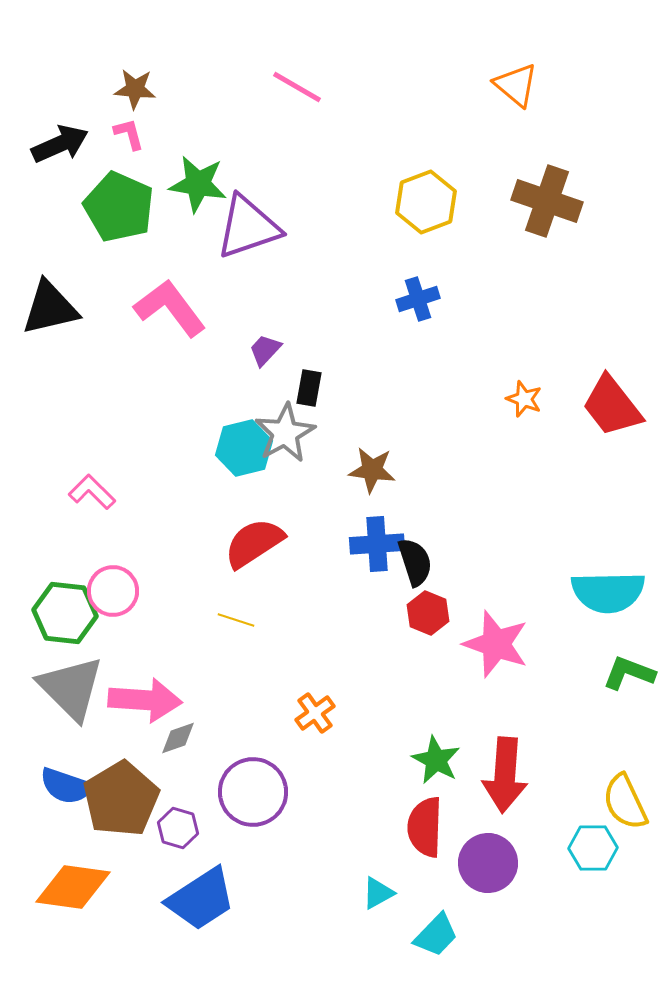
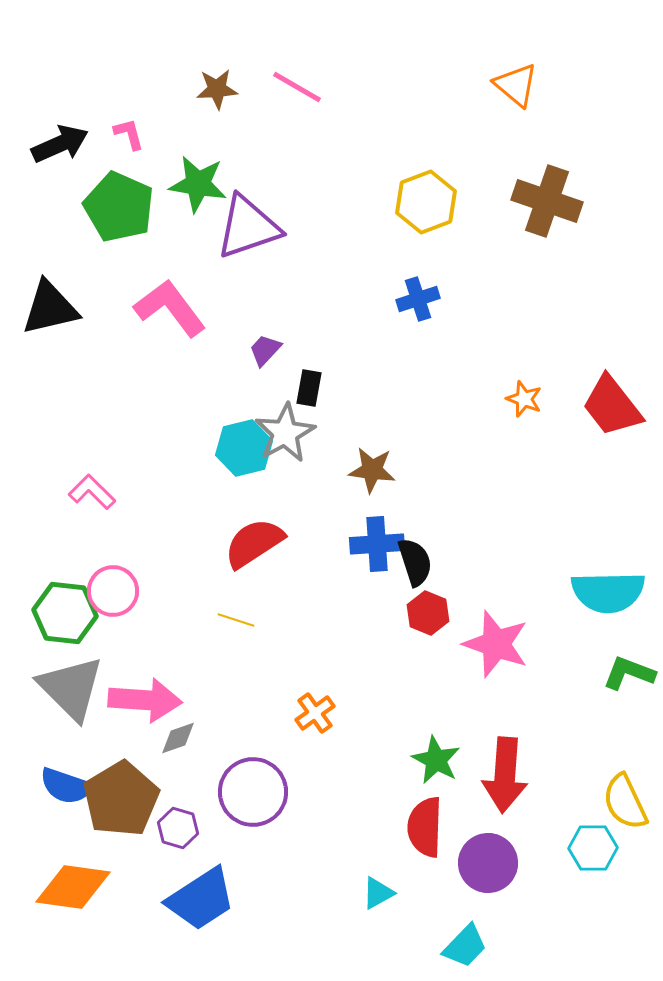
brown star at (135, 89): moved 82 px right; rotated 9 degrees counterclockwise
cyan trapezoid at (436, 935): moved 29 px right, 11 px down
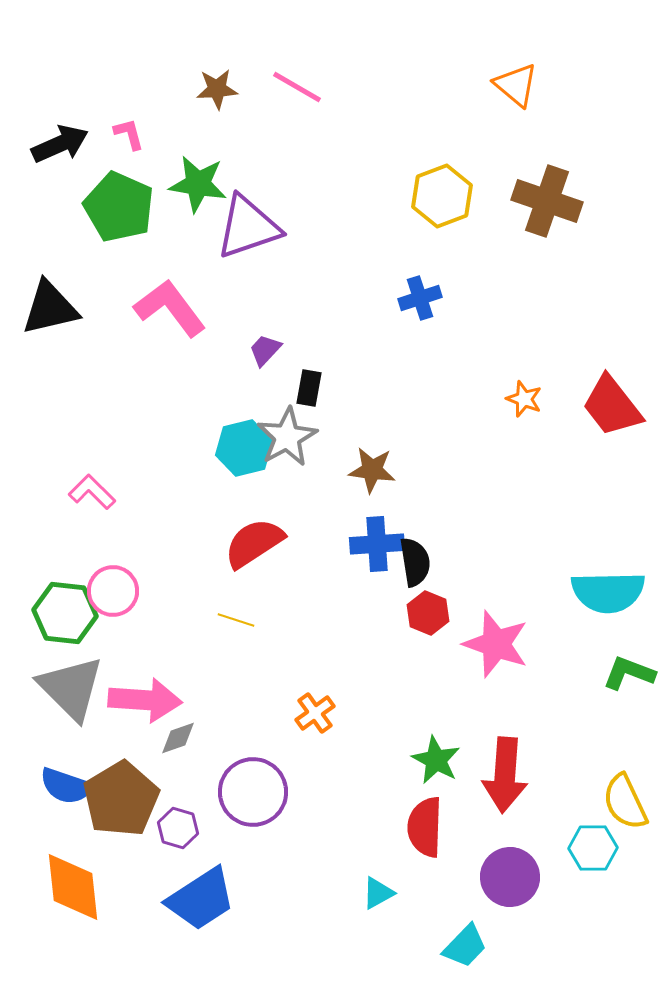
yellow hexagon at (426, 202): moved 16 px right, 6 px up
blue cross at (418, 299): moved 2 px right, 1 px up
gray star at (285, 433): moved 2 px right, 4 px down
black semicircle at (415, 562): rotated 9 degrees clockwise
purple circle at (488, 863): moved 22 px right, 14 px down
orange diamond at (73, 887): rotated 76 degrees clockwise
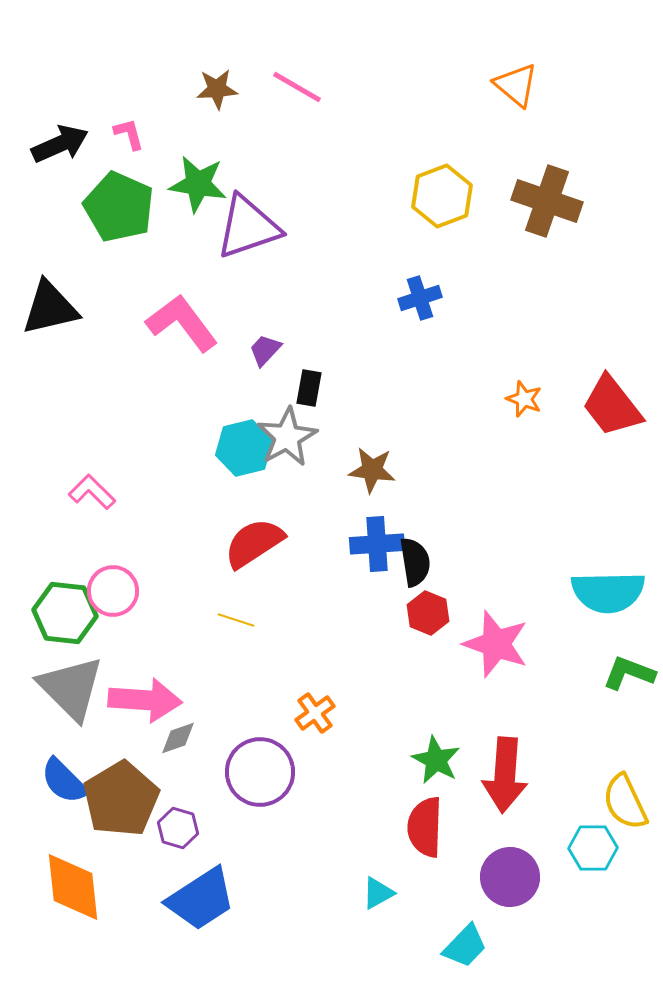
pink L-shape at (170, 308): moved 12 px right, 15 px down
blue semicircle at (66, 786): moved 2 px left, 5 px up; rotated 26 degrees clockwise
purple circle at (253, 792): moved 7 px right, 20 px up
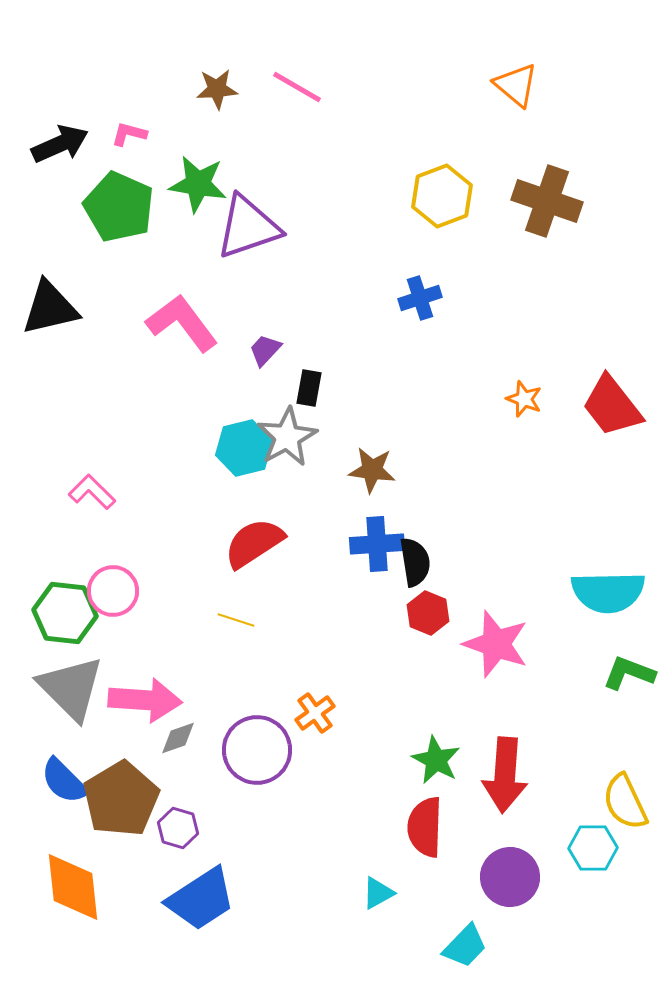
pink L-shape at (129, 134): rotated 60 degrees counterclockwise
purple circle at (260, 772): moved 3 px left, 22 px up
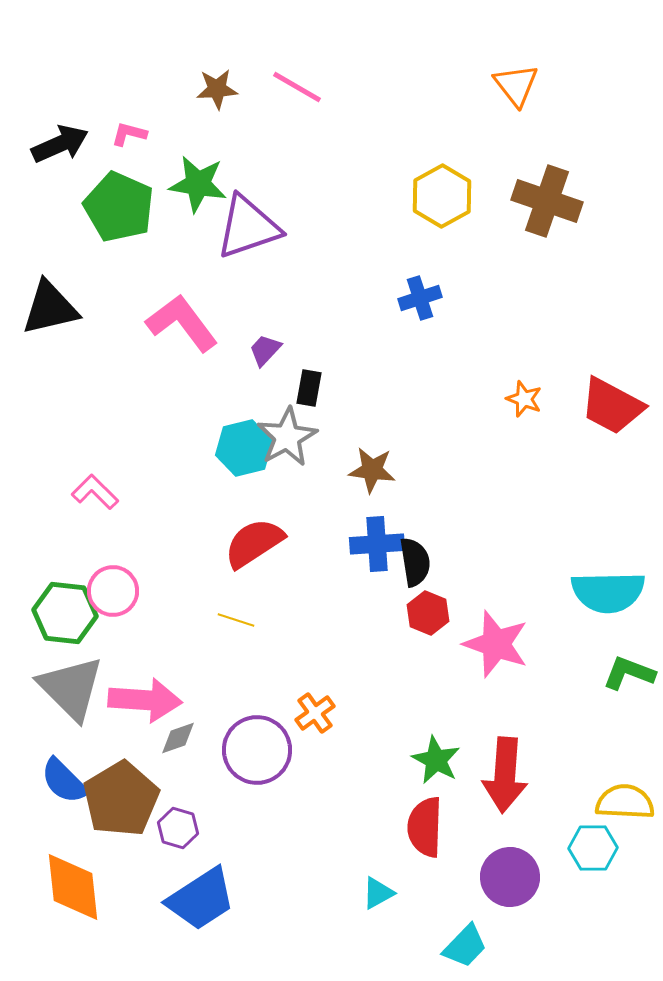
orange triangle at (516, 85): rotated 12 degrees clockwise
yellow hexagon at (442, 196): rotated 8 degrees counterclockwise
red trapezoid at (612, 406): rotated 24 degrees counterclockwise
pink L-shape at (92, 492): moved 3 px right
yellow semicircle at (625, 802): rotated 118 degrees clockwise
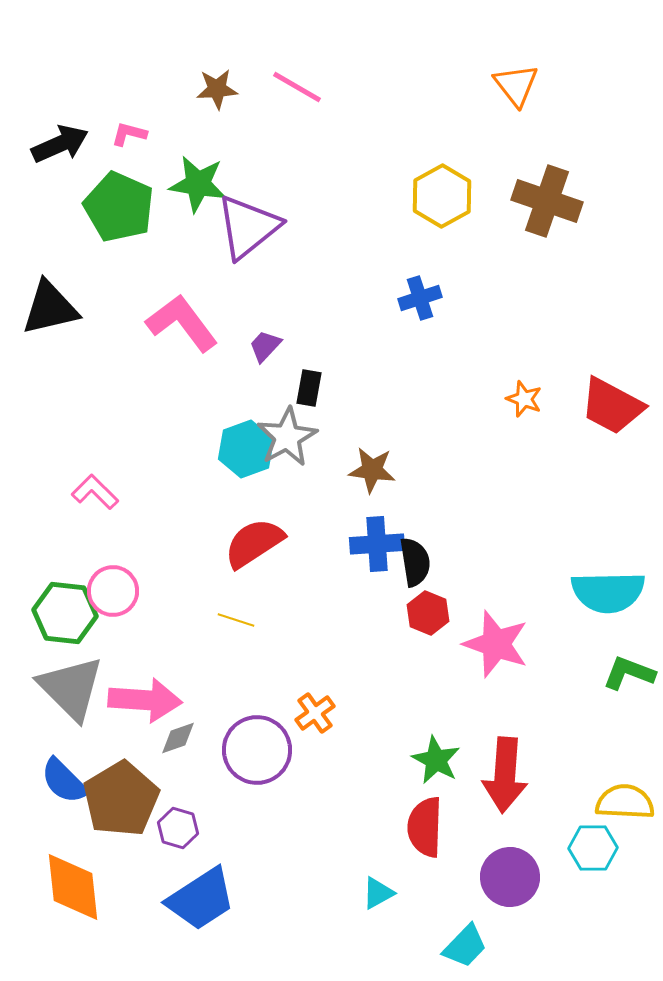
purple triangle at (248, 227): rotated 20 degrees counterclockwise
purple trapezoid at (265, 350): moved 4 px up
cyan hexagon at (244, 448): moved 2 px right, 1 px down; rotated 6 degrees counterclockwise
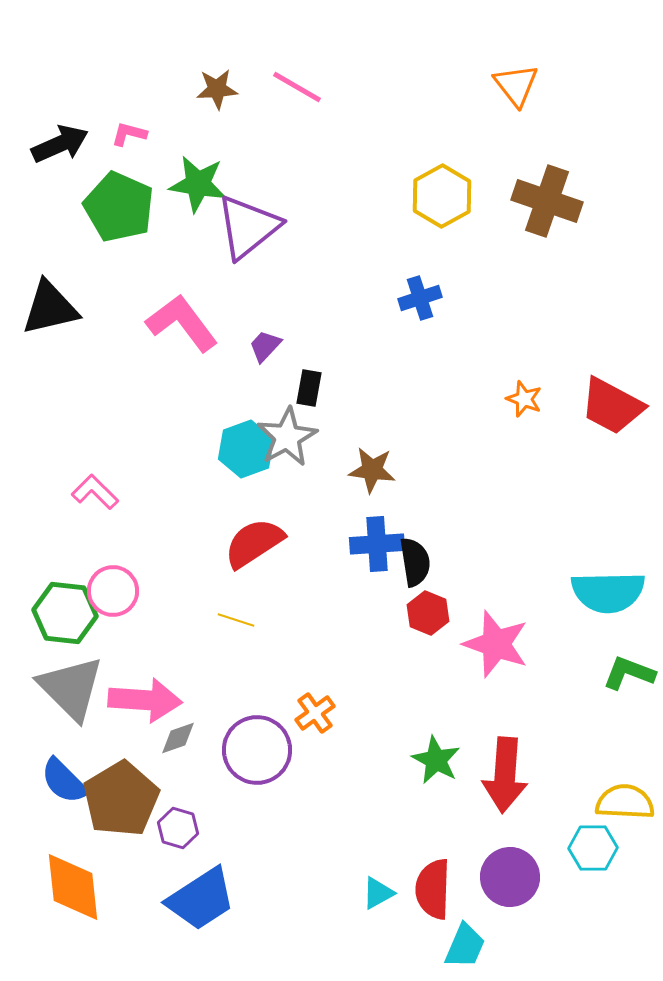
red semicircle at (425, 827): moved 8 px right, 62 px down
cyan trapezoid at (465, 946): rotated 21 degrees counterclockwise
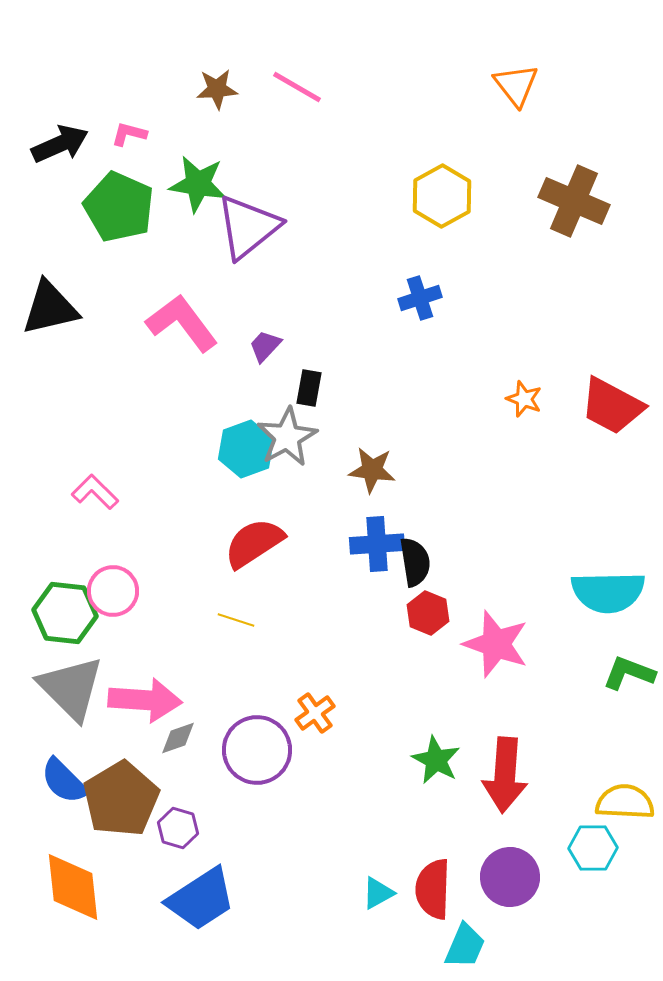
brown cross at (547, 201): moved 27 px right; rotated 4 degrees clockwise
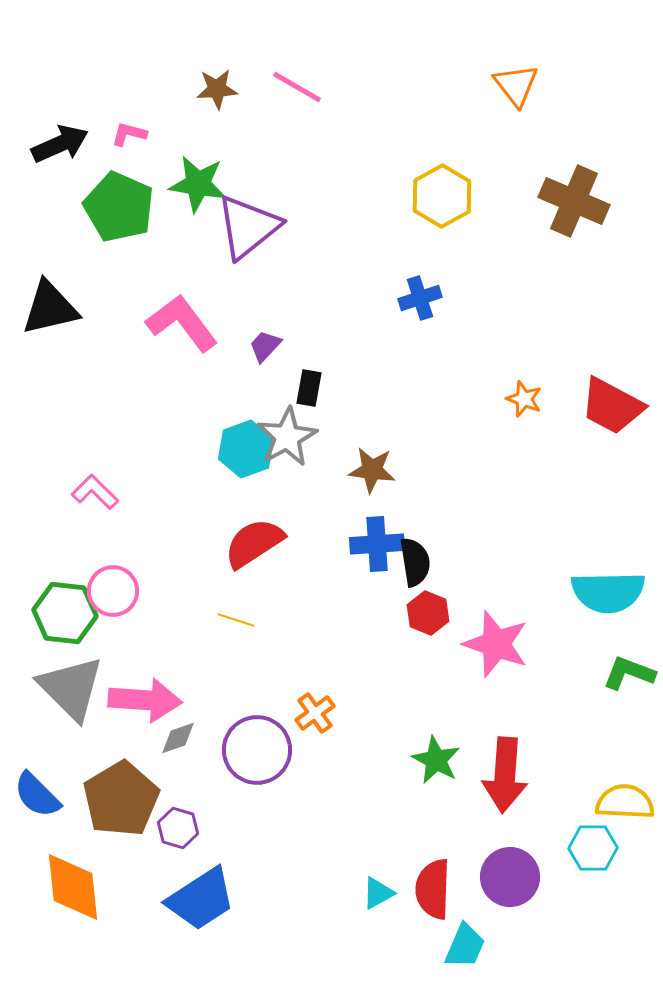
blue semicircle at (64, 781): moved 27 px left, 14 px down
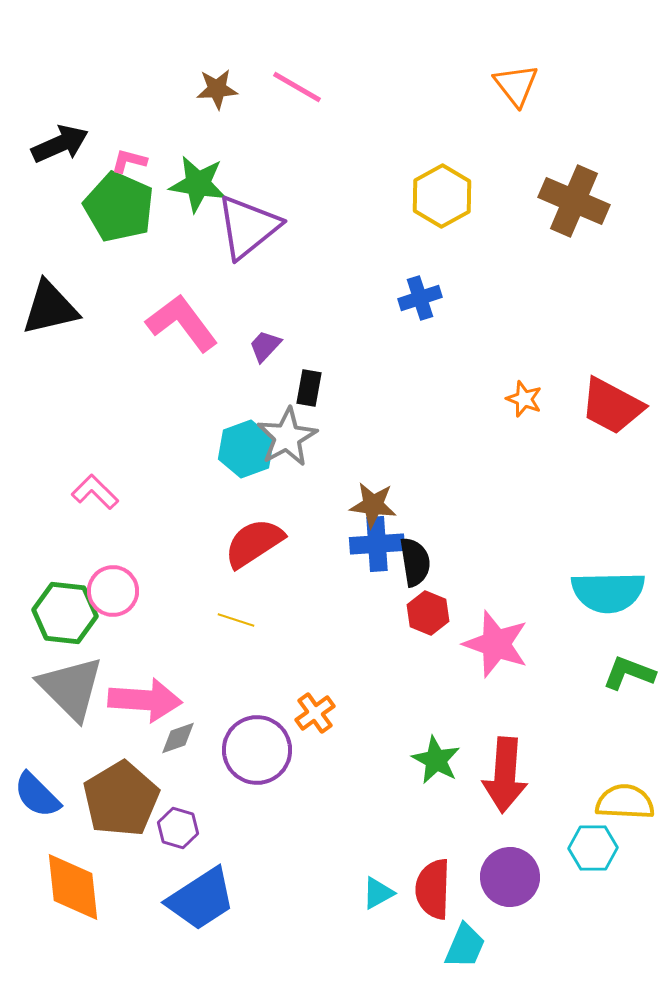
pink L-shape at (129, 134): moved 27 px down
brown star at (372, 470): moved 1 px right, 35 px down
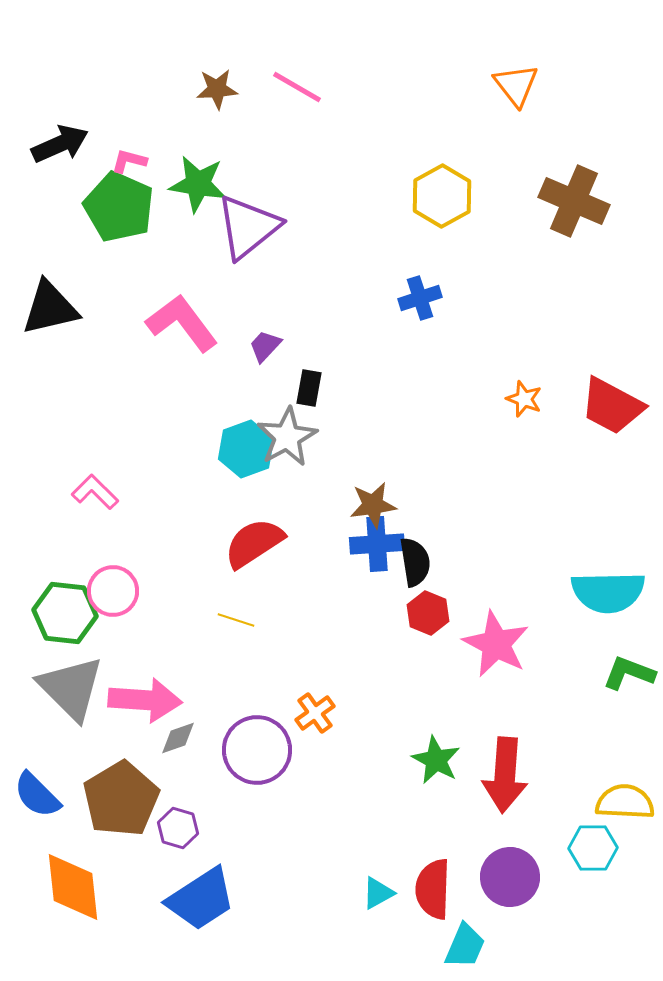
brown star at (373, 505): rotated 15 degrees counterclockwise
pink star at (496, 644): rotated 8 degrees clockwise
